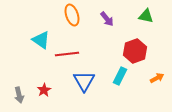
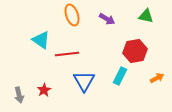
purple arrow: rotated 21 degrees counterclockwise
red hexagon: rotated 10 degrees clockwise
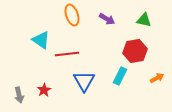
green triangle: moved 2 px left, 4 px down
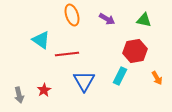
orange arrow: rotated 88 degrees clockwise
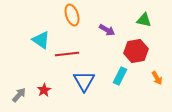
purple arrow: moved 11 px down
red hexagon: moved 1 px right
gray arrow: rotated 126 degrees counterclockwise
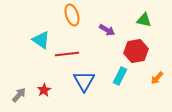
orange arrow: rotated 72 degrees clockwise
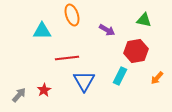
cyan triangle: moved 1 px right, 9 px up; rotated 36 degrees counterclockwise
red line: moved 4 px down
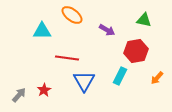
orange ellipse: rotated 35 degrees counterclockwise
red line: rotated 15 degrees clockwise
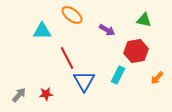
red line: rotated 55 degrees clockwise
cyan rectangle: moved 2 px left, 1 px up
red star: moved 2 px right, 4 px down; rotated 24 degrees clockwise
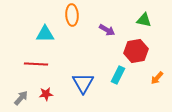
orange ellipse: rotated 50 degrees clockwise
cyan triangle: moved 3 px right, 3 px down
red line: moved 31 px left, 6 px down; rotated 60 degrees counterclockwise
blue triangle: moved 1 px left, 2 px down
gray arrow: moved 2 px right, 3 px down
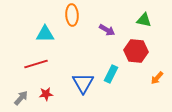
red hexagon: rotated 15 degrees clockwise
red line: rotated 20 degrees counterclockwise
cyan rectangle: moved 7 px left, 1 px up
